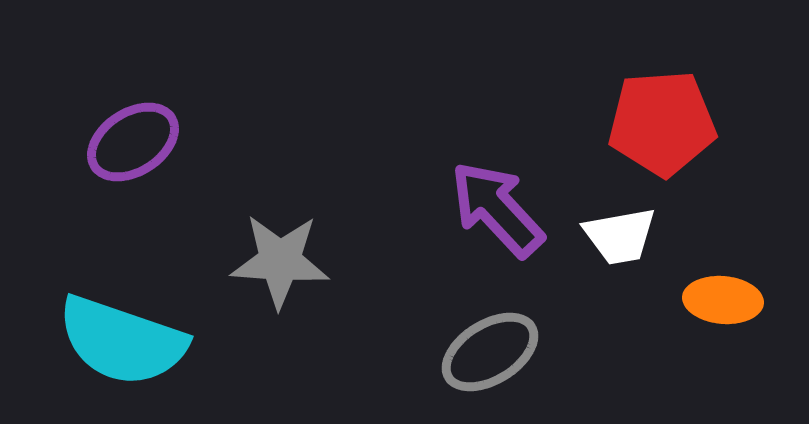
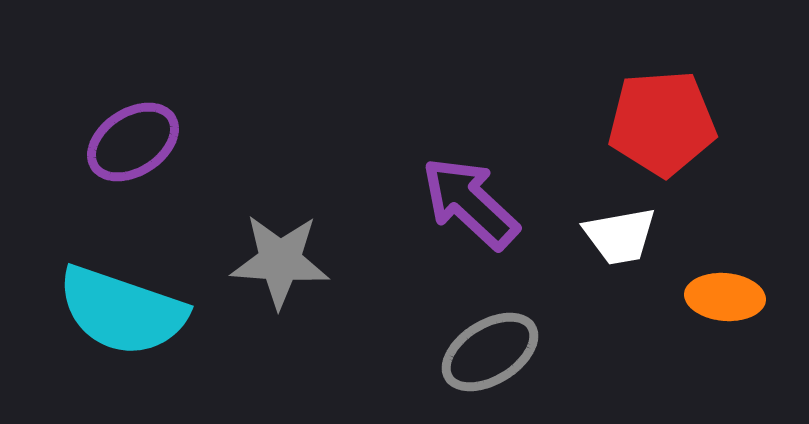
purple arrow: moved 27 px left, 6 px up; rotated 4 degrees counterclockwise
orange ellipse: moved 2 px right, 3 px up
cyan semicircle: moved 30 px up
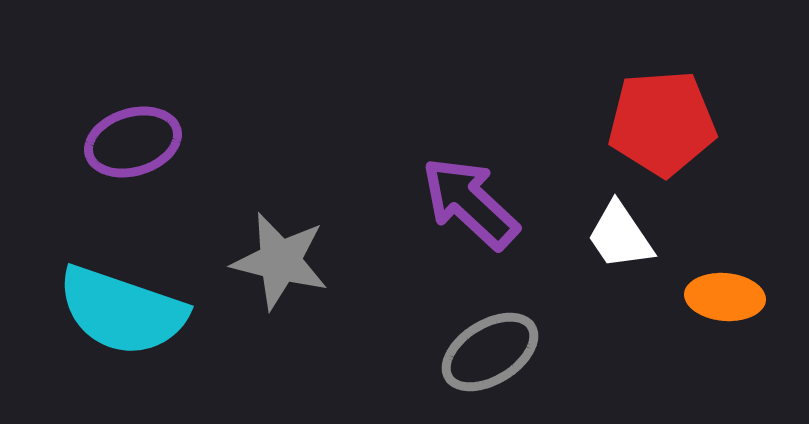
purple ellipse: rotated 16 degrees clockwise
white trapezoid: rotated 66 degrees clockwise
gray star: rotated 10 degrees clockwise
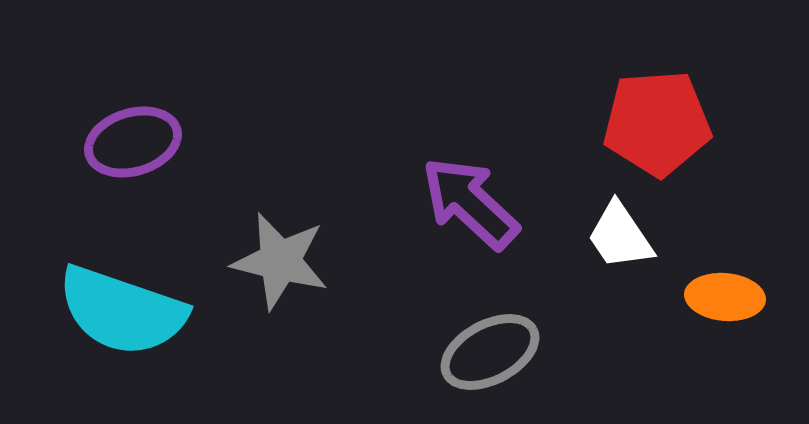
red pentagon: moved 5 px left
gray ellipse: rotated 4 degrees clockwise
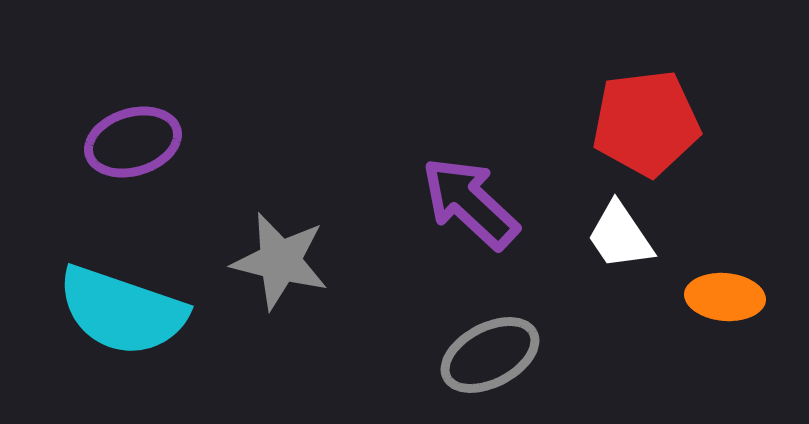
red pentagon: moved 11 px left; rotated 3 degrees counterclockwise
gray ellipse: moved 3 px down
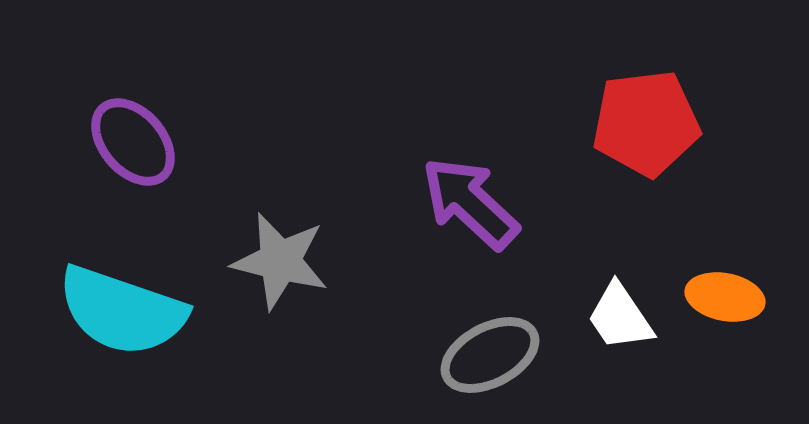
purple ellipse: rotated 66 degrees clockwise
white trapezoid: moved 81 px down
orange ellipse: rotated 6 degrees clockwise
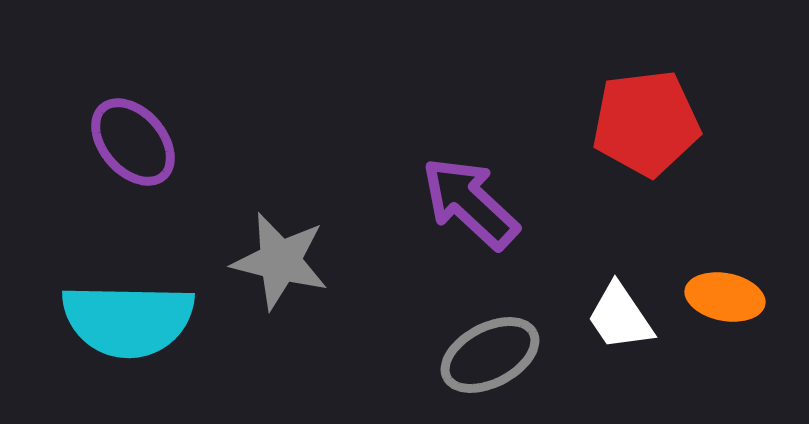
cyan semicircle: moved 6 px right, 9 px down; rotated 18 degrees counterclockwise
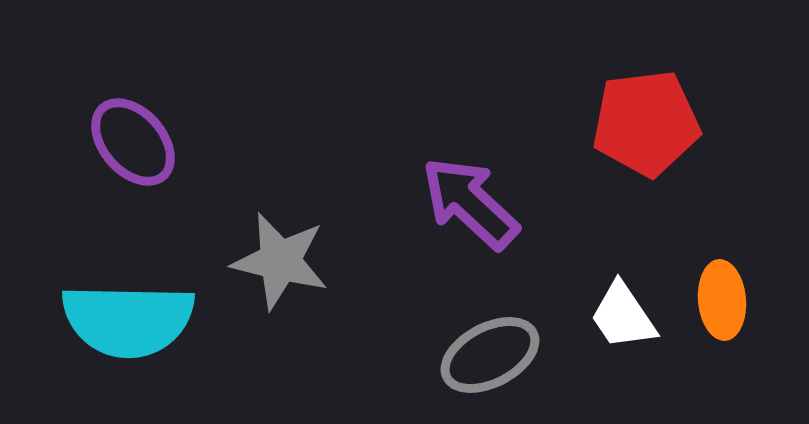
orange ellipse: moved 3 px left, 3 px down; rotated 74 degrees clockwise
white trapezoid: moved 3 px right, 1 px up
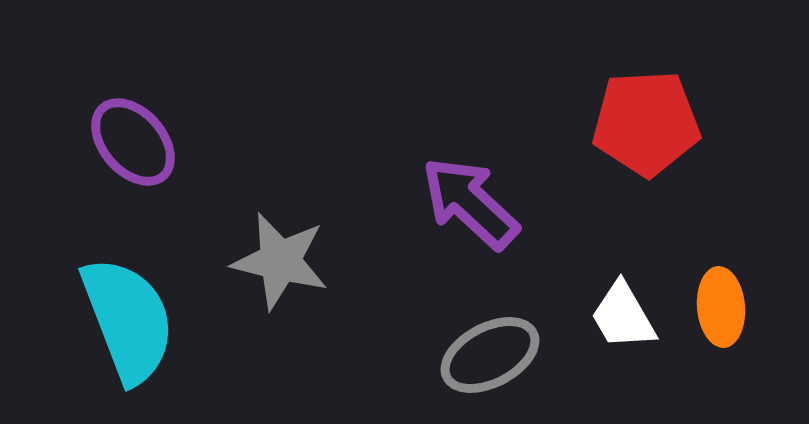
red pentagon: rotated 4 degrees clockwise
orange ellipse: moved 1 px left, 7 px down
white trapezoid: rotated 4 degrees clockwise
cyan semicircle: rotated 112 degrees counterclockwise
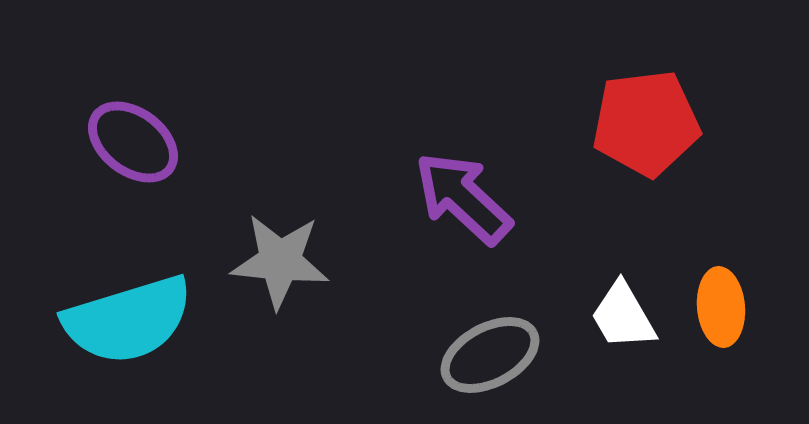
red pentagon: rotated 4 degrees counterclockwise
purple ellipse: rotated 12 degrees counterclockwise
purple arrow: moved 7 px left, 5 px up
gray star: rotated 8 degrees counterclockwise
cyan semicircle: rotated 94 degrees clockwise
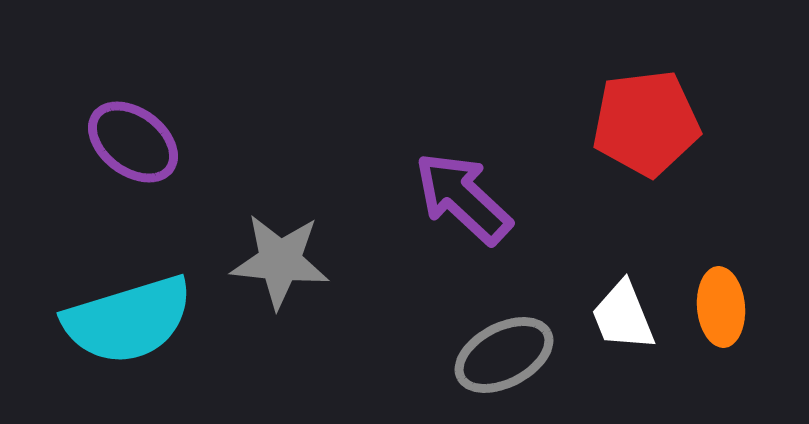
white trapezoid: rotated 8 degrees clockwise
gray ellipse: moved 14 px right
